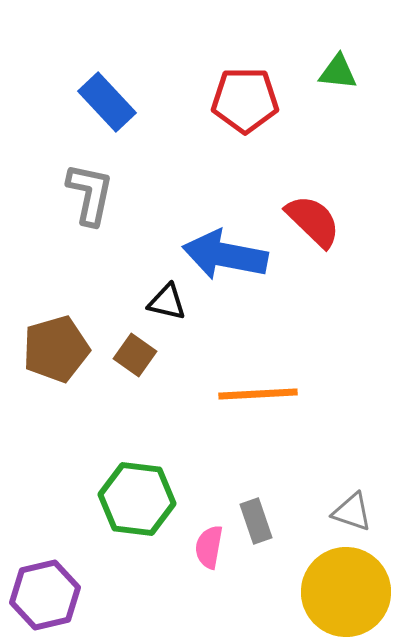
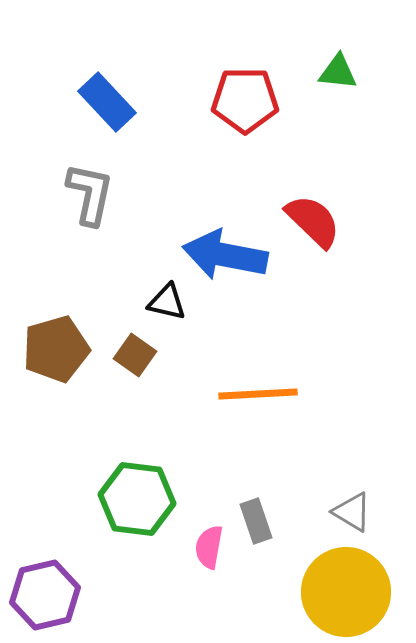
gray triangle: rotated 12 degrees clockwise
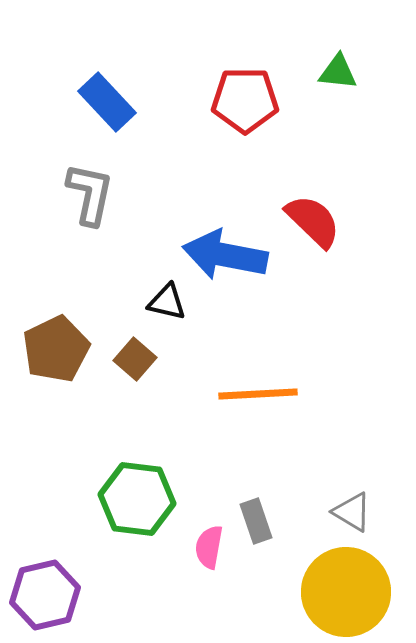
brown pentagon: rotated 10 degrees counterclockwise
brown square: moved 4 px down; rotated 6 degrees clockwise
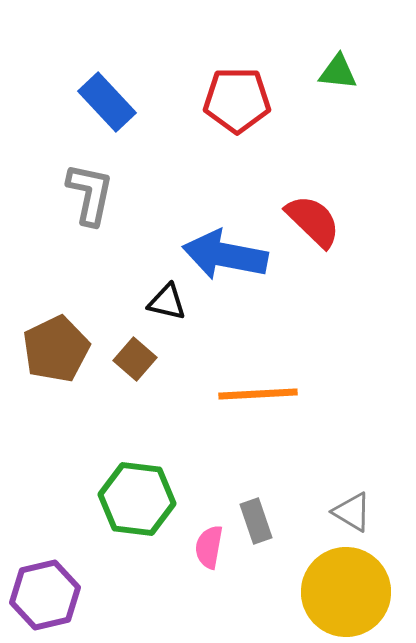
red pentagon: moved 8 px left
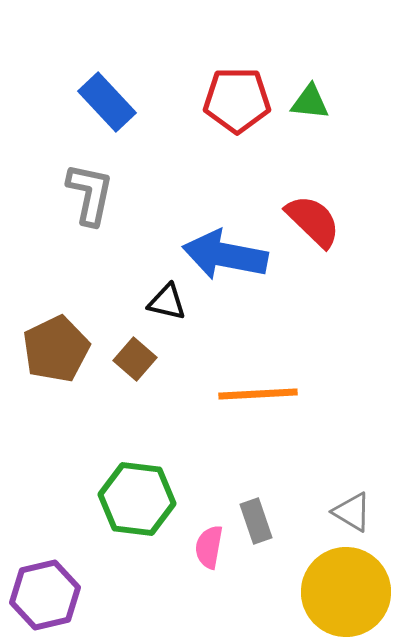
green triangle: moved 28 px left, 30 px down
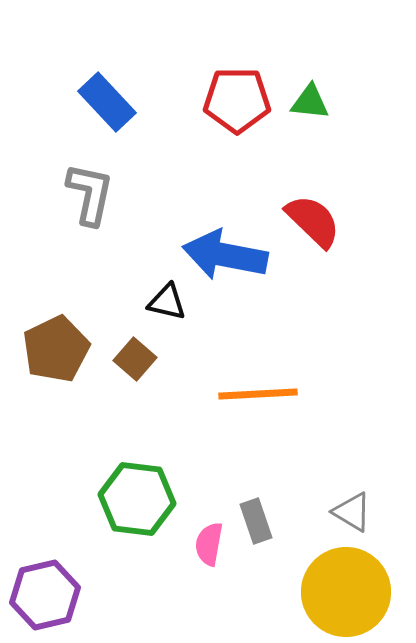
pink semicircle: moved 3 px up
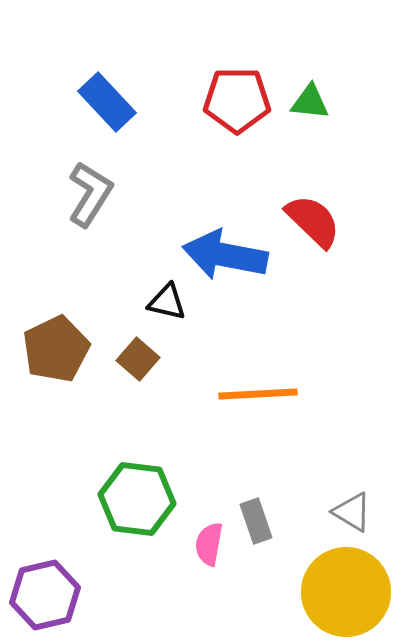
gray L-shape: rotated 20 degrees clockwise
brown square: moved 3 px right
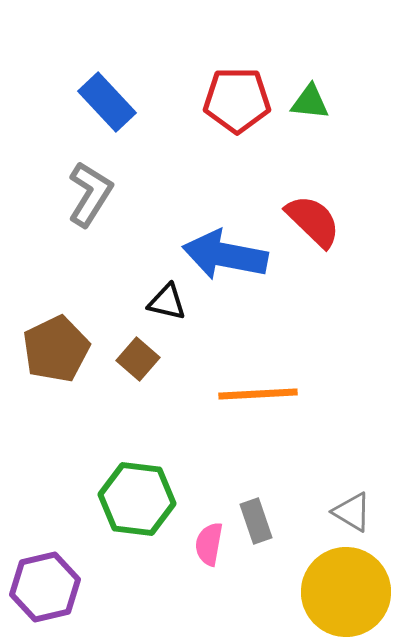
purple hexagon: moved 8 px up
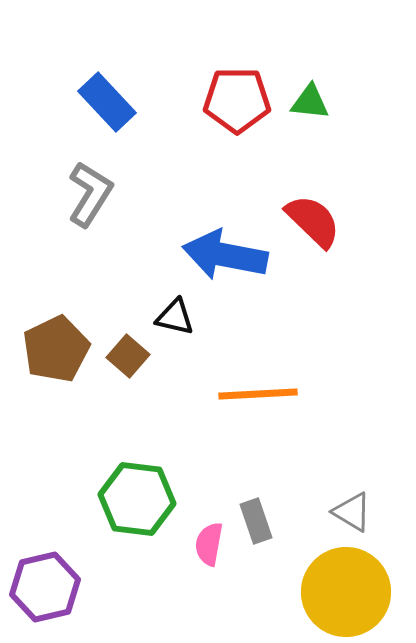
black triangle: moved 8 px right, 15 px down
brown square: moved 10 px left, 3 px up
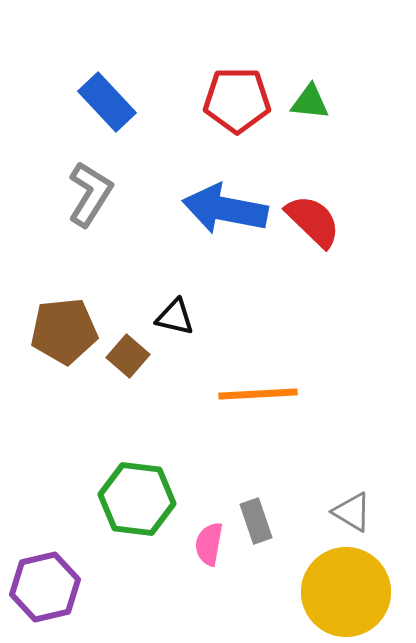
blue arrow: moved 46 px up
brown pentagon: moved 8 px right, 18 px up; rotated 20 degrees clockwise
